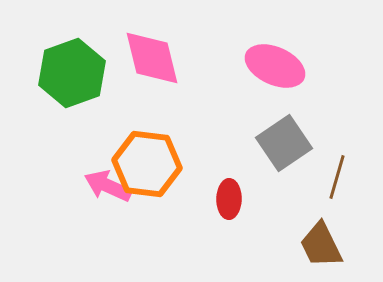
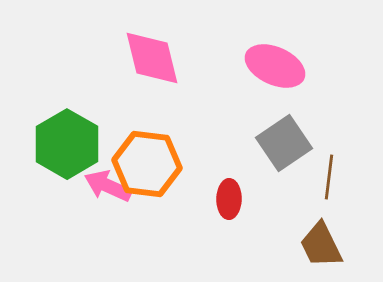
green hexagon: moved 5 px left, 71 px down; rotated 10 degrees counterclockwise
brown line: moved 8 px left; rotated 9 degrees counterclockwise
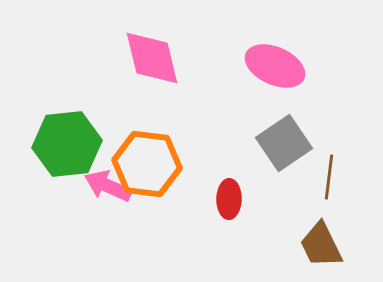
green hexagon: rotated 24 degrees clockwise
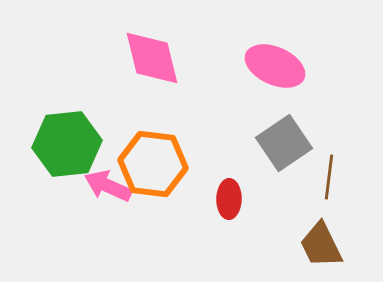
orange hexagon: moved 6 px right
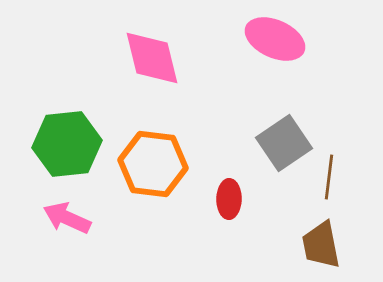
pink ellipse: moved 27 px up
pink arrow: moved 41 px left, 32 px down
brown trapezoid: rotated 15 degrees clockwise
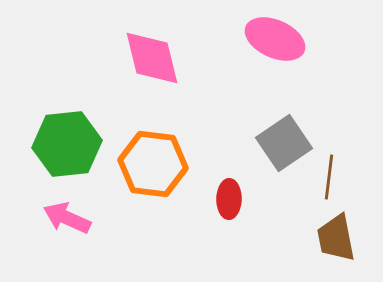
brown trapezoid: moved 15 px right, 7 px up
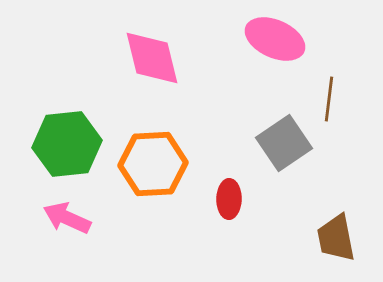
orange hexagon: rotated 10 degrees counterclockwise
brown line: moved 78 px up
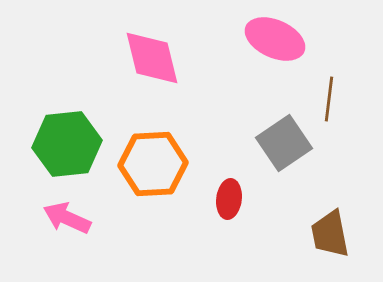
red ellipse: rotated 6 degrees clockwise
brown trapezoid: moved 6 px left, 4 px up
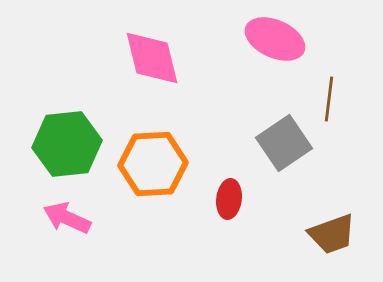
brown trapezoid: moved 2 px right; rotated 99 degrees counterclockwise
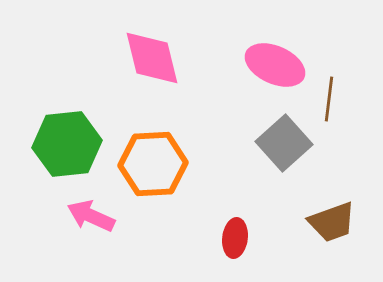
pink ellipse: moved 26 px down
gray square: rotated 8 degrees counterclockwise
red ellipse: moved 6 px right, 39 px down
pink arrow: moved 24 px right, 2 px up
brown trapezoid: moved 12 px up
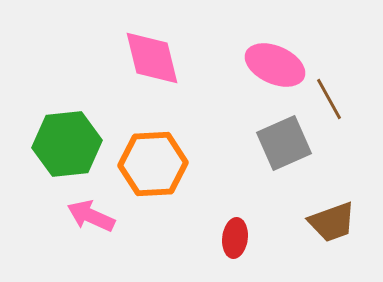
brown line: rotated 36 degrees counterclockwise
gray square: rotated 18 degrees clockwise
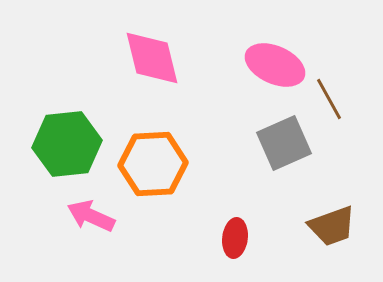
brown trapezoid: moved 4 px down
